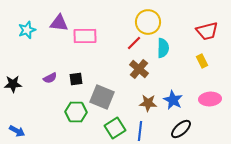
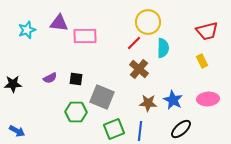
black square: rotated 16 degrees clockwise
pink ellipse: moved 2 px left
green square: moved 1 px left, 1 px down; rotated 10 degrees clockwise
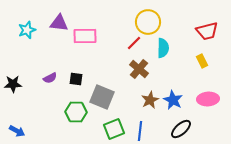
brown star: moved 2 px right, 3 px up; rotated 30 degrees counterclockwise
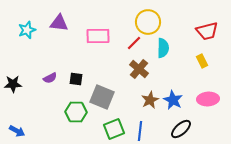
pink rectangle: moved 13 px right
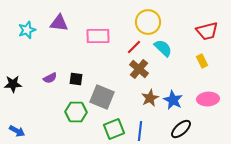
red line: moved 4 px down
cyan semicircle: rotated 48 degrees counterclockwise
brown star: moved 2 px up
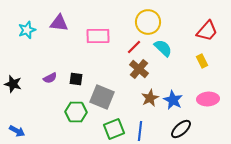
red trapezoid: rotated 35 degrees counterclockwise
black star: rotated 18 degrees clockwise
